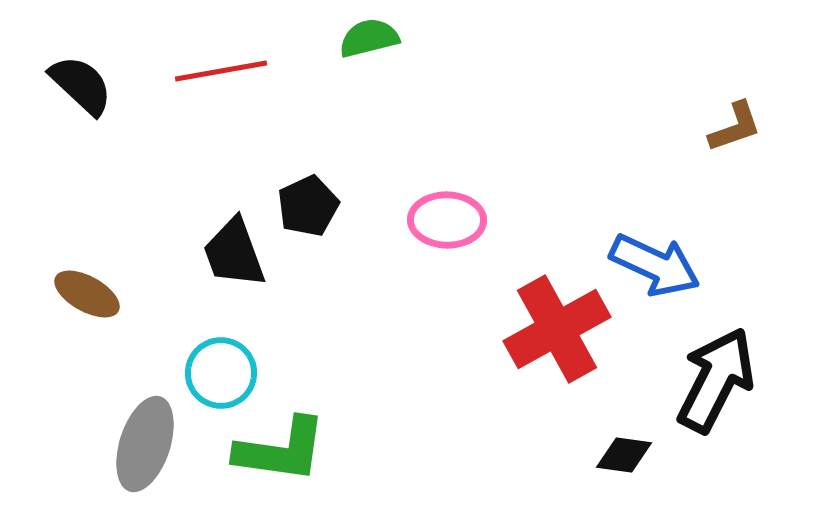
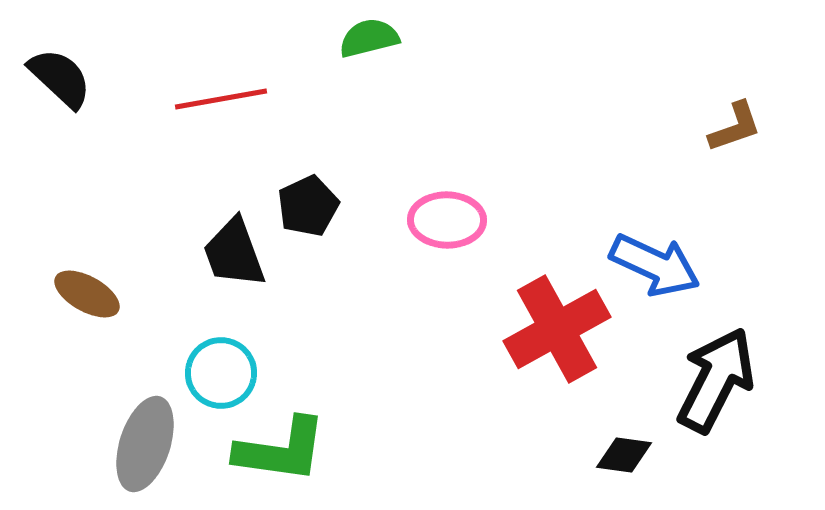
red line: moved 28 px down
black semicircle: moved 21 px left, 7 px up
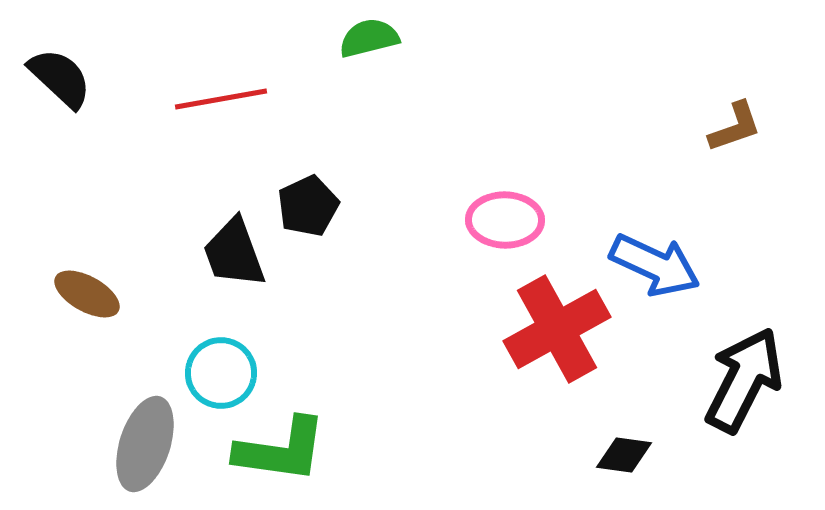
pink ellipse: moved 58 px right
black arrow: moved 28 px right
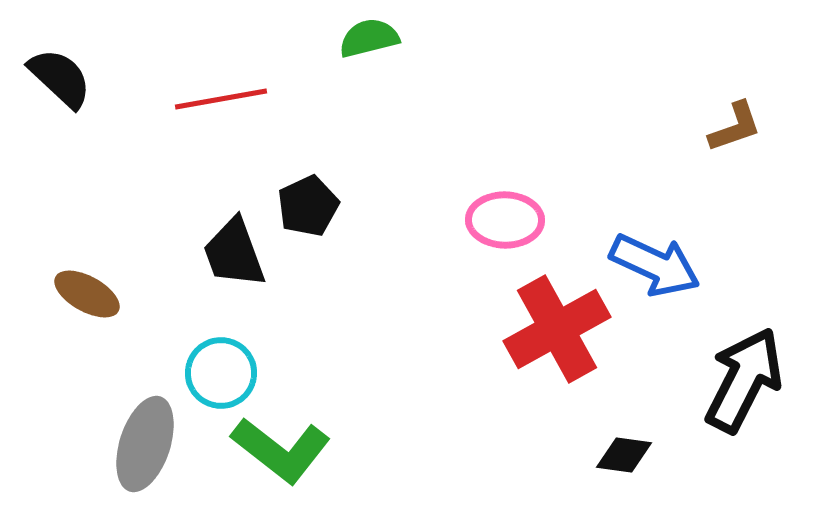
green L-shape: rotated 30 degrees clockwise
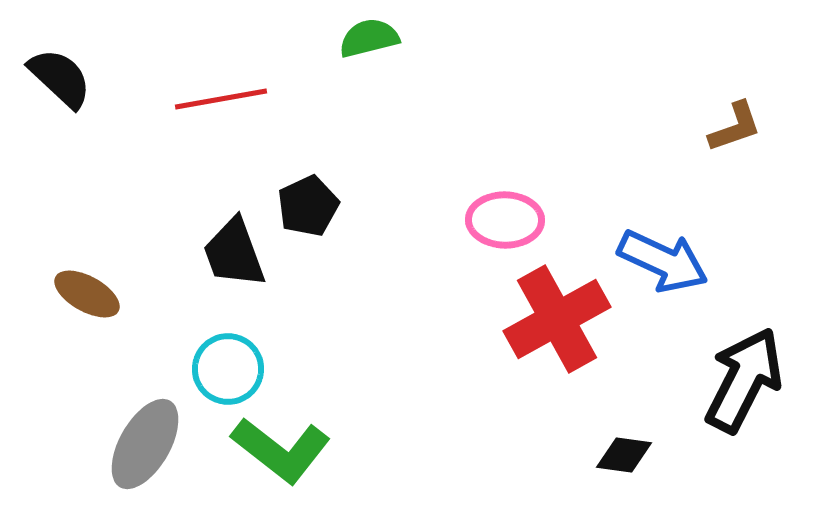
blue arrow: moved 8 px right, 4 px up
red cross: moved 10 px up
cyan circle: moved 7 px right, 4 px up
gray ellipse: rotated 12 degrees clockwise
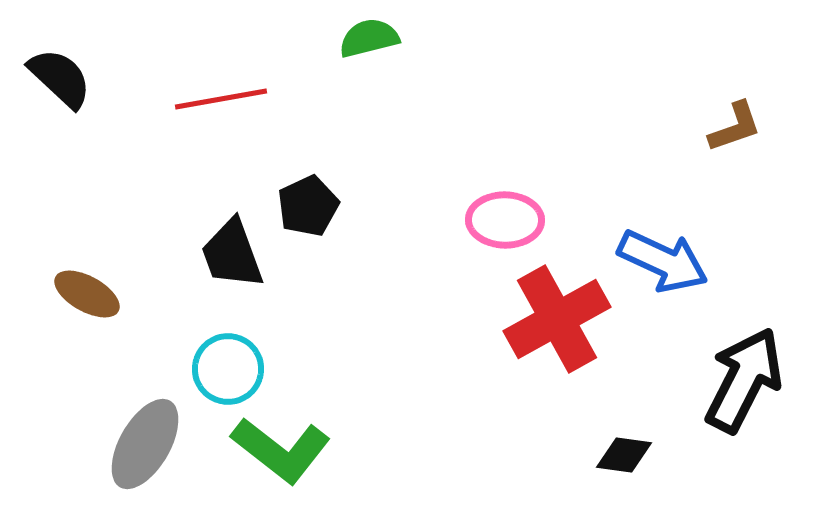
black trapezoid: moved 2 px left, 1 px down
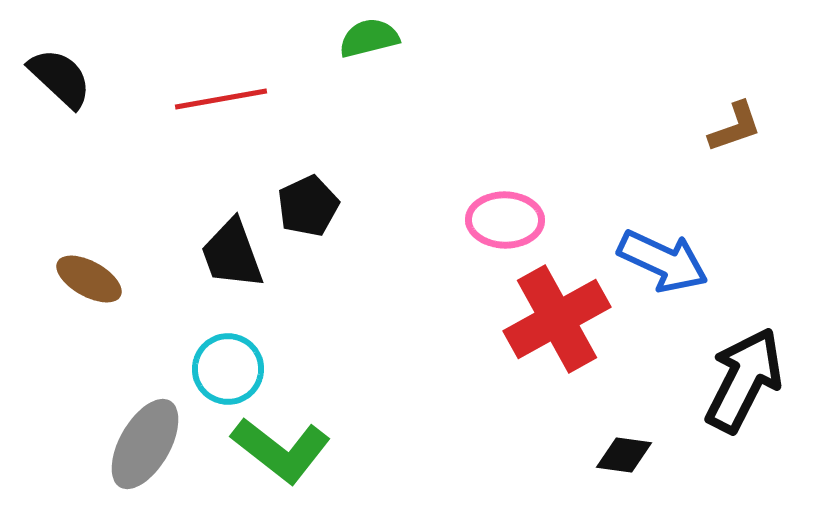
brown ellipse: moved 2 px right, 15 px up
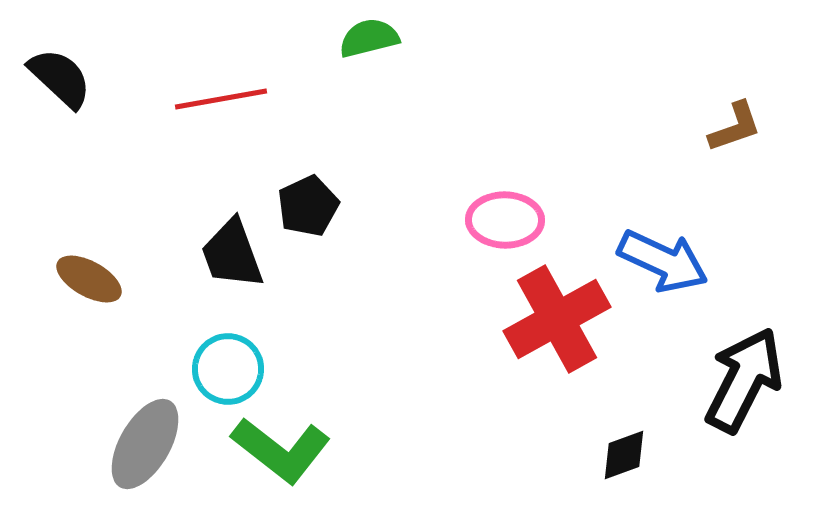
black diamond: rotated 28 degrees counterclockwise
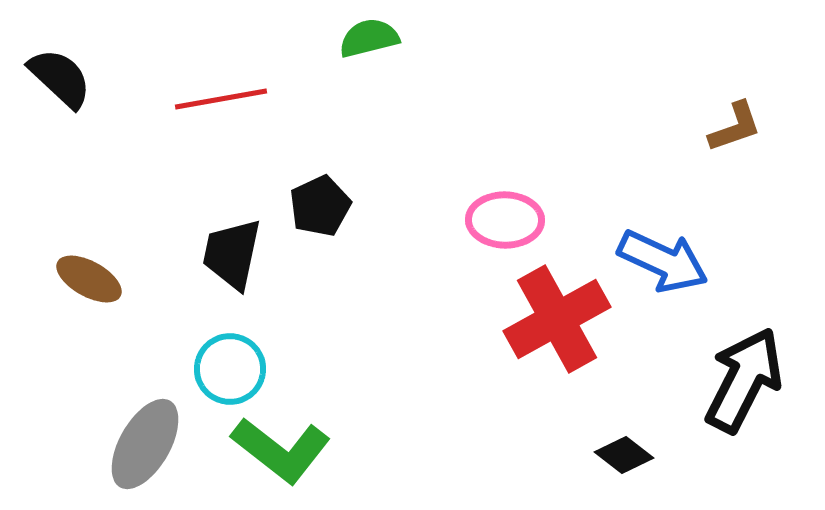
black pentagon: moved 12 px right
black trapezoid: rotated 32 degrees clockwise
cyan circle: moved 2 px right
black diamond: rotated 58 degrees clockwise
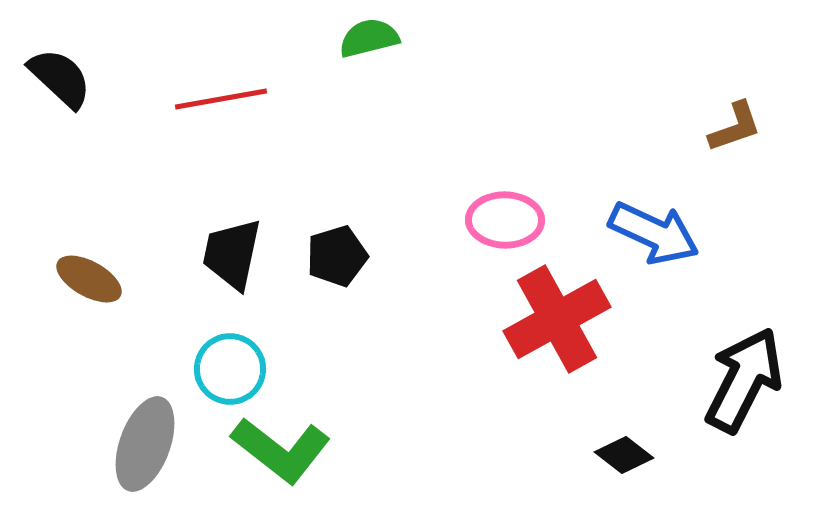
black pentagon: moved 17 px right, 50 px down; rotated 8 degrees clockwise
blue arrow: moved 9 px left, 28 px up
gray ellipse: rotated 10 degrees counterclockwise
